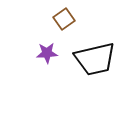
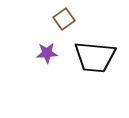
black trapezoid: moved 2 px up; rotated 18 degrees clockwise
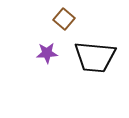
brown square: rotated 15 degrees counterclockwise
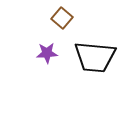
brown square: moved 2 px left, 1 px up
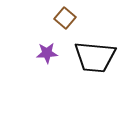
brown square: moved 3 px right
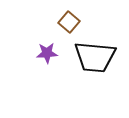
brown square: moved 4 px right, 4 px down
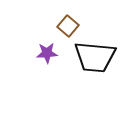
brown square: moved 1 px left, 4 px down
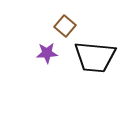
brown square: moved 3 px left
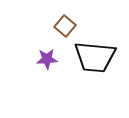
purple star: moved 6 px down
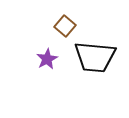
purple star: rotated 25 degrees counterclockwise
